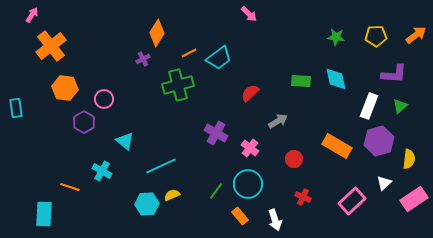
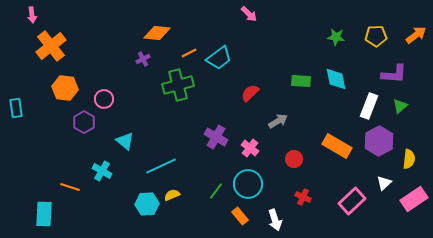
pink arrow at (32, 15): rotated 140 degrees clockwise
orange diamond at (157, 33): rotated 64 degrees clockwise
purple cross at (216, 133): moved 4 px down
purple hexagon at (379, 141): rotated 12 degrees counterclockwise
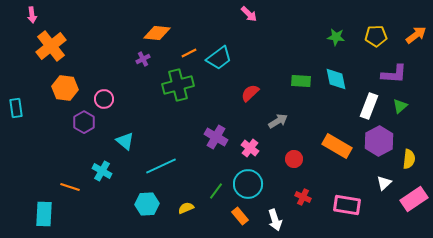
yellow semicircle at (172, 195): moved 14 px right, 13 px down
pink rectangle at (352, 201): moved 5 px left, 4 px down; rotated 52 degrees clockwise
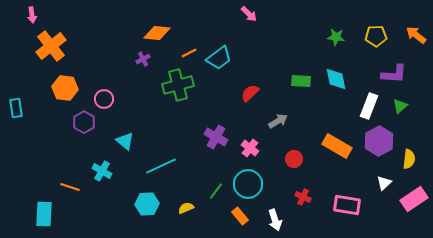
orange arrow at (416, 35): rotated 105 degrees counterclockwise
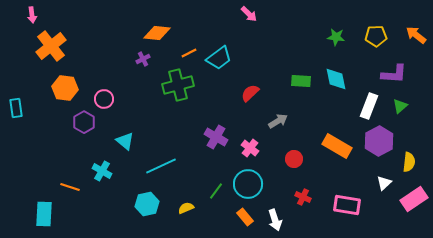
yellow semicircle at (409, 159): moved 3 px down
cyan hexagon at (147, 204): rotated 10 degrees counterclockwise
orange rectangle at (240, 216): moved 5 px right, 1 px down
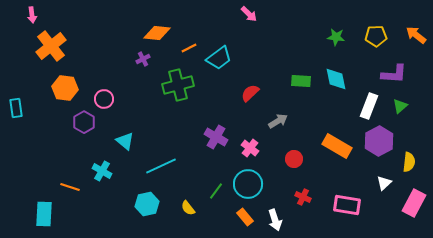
orange line at (189, 53): moved 5 px up
pink rectangle at (414, 199): moved 4 px down; rotated 28 degrees counterclockwise
yellow semicircle at (186, 208): moved 2 px right; rotated 105 degrees counterclockwise
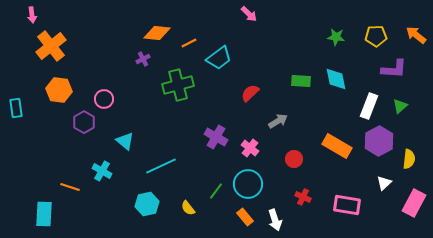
orange line at (189, 48): moved 5 px up
purple L-shape at (394, 74): moved 5 px up
orange hexagon at (65, 88): moved 6 px left, 2 px down
yellow semicircle at (409, 162): moved 3 px up
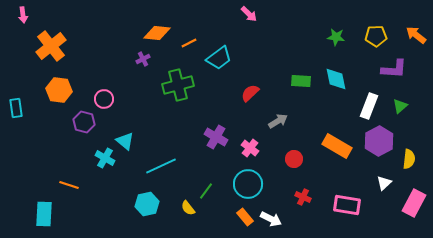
pink arrow at (32, 15): moved 9 px left
purple hexagon at (84, 122): rotated 15 degrees counterclockwise
cyan cross at (102, 171): moved 3 px right, 13 px up
orange line at (70, 187): moved 1 px left, 2 px up
green line at (216, 191): moved 10 px left
white arrow at (275, 220): moved 4 px left, 1 px up; rotated 45 degrees counterclockwise
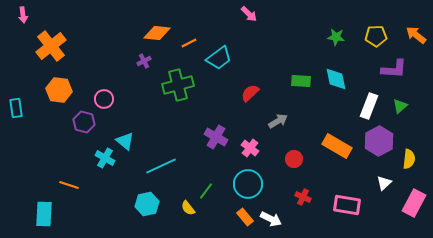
purple cross at (143, 59): moved 1 px right, 2 px down
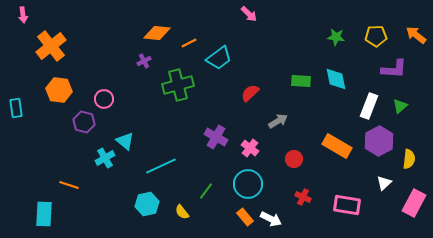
cyan cross at (105, 158): rotated 30 degrees clockwise
yellow semicircle at (188, 208): moved 6 px left, 4 px down
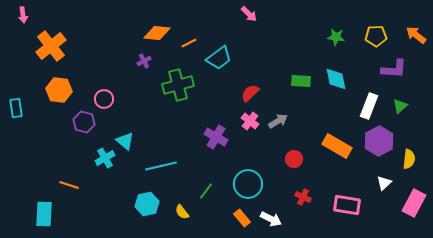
pink cross at (250, 148): moved 27 px up
cyan line at (161, 166): rotated 12 degrees clockwise
orange rectangle at (245, 217): moved 3 px left, 1 px down
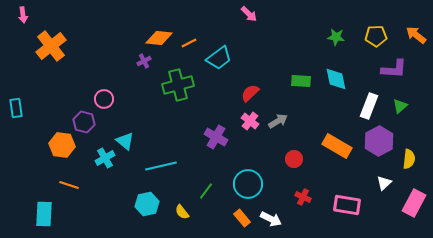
orange diamond at (157, 33): moved 2 px right, 5 px down
orange hexagon at (59, 90): moved 3 px right, 55 px down
